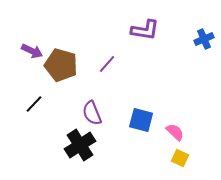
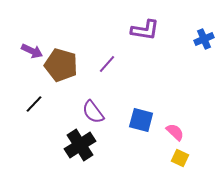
purple semicircle: moved 1 px right, 1 px up; rotated 15 degrees counterclockwise
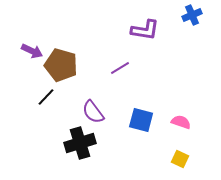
blue cross: moved 12 px left, 24 px up
purple line: moved 13 px right, 4 px down; rotated 18 degrees clockwise
black line: moved 12 px right, 7 px up
pink semicircle: moved 6 px right, 10 px up; rotated 24 degrees counterclockwise
black cross: moved 2 px up; rotated 16 degrees clockwise
yellow square: moved 1 px down
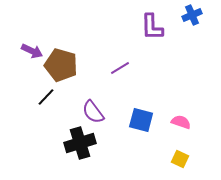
purple L-shape: moved 7 px right, 3 px up; rotated 80 degrees clockwise
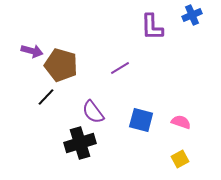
purple arrow: rotated 10 degrees counterclockwise
yellow square: rotated 36 degrees clockwise
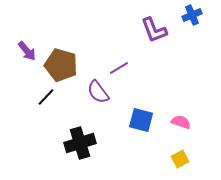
purple L-shape: moved 2 px right, 3 px down; rotated 20 degrees counterclockwise
purple arrow: moved 5 px left; rotated 35 degrees clockwise
purple line: moved 1 px left
purple semicircle: moved 5 px right, 20 px up
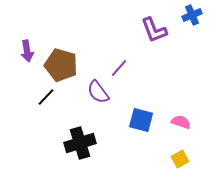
purple arrow: rotated 30 degrees clockwise
purple line: rotated 18 degrees counterclockwise
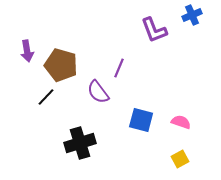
purple line: rotated 18 degrees counterclockwise
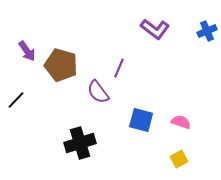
blue cross: moved 15 px right, 16 px down
purple L-shape: moved 1 px right, 1 px up; rotated 32 degrees counterclockwise
purple arrow: rotated 25 degrees counterclockwise
black line: moved 30 px left, 3 px down
yellow square: moved 1 px left
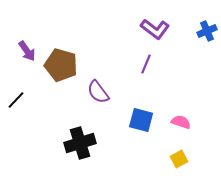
purple line: moved 27 px right, 4 px up
